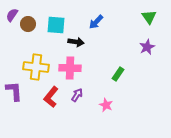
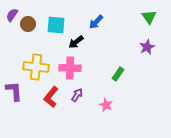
black arrow: rotated 133 degrees clockwise
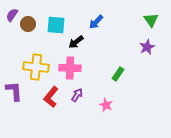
green triangle: moved 2 px right, 3 px down
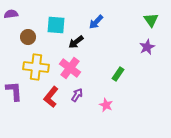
purple semicircle: moved 1 px left, 1 px up; rotated 48 degrees clockwise
brown circle: moved 13 px down
pink cross: rotated 35 degrees clockwise
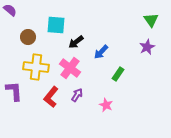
purple semicircle: moved 1 px left, 4 px up; rotated 48 degrees clockwise
blue arrow: moved 5 px right, 30 px down
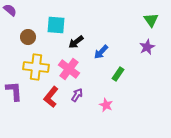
pink cross: moved 1 px left, 1 px down
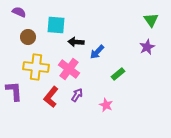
purple semicircle: moved 9 px right, 2 px down; rotated 16 degrees counterclockwise
black arrow: rotated 42 degrees clockwise
blue arrow: moved 4 px left
green rectangle: rotated 16 degrees clockwise
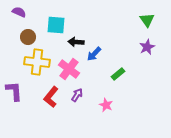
green triangle: moved 4 px left
blue arrow: moved 3 px left, 2 px down
yellow cross: moved 1 px right, 5 px up
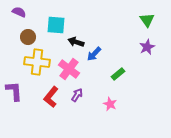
black arrow: rotated 14 degrees clockwise
pink star: moved 4 px right, 1 px up
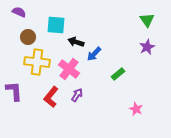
pink star: moved 26 px right, 5 px down
